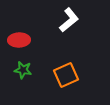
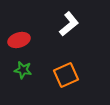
white L-shape: moved 4 px down
red ellipse: rotated 15 degrees counterclockwise
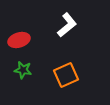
white L-shape: moved 2 px left, 1 px down
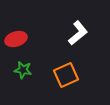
white L-shape: moved 11 px right, 8 px down
red ellipse: moved 3 px left, 1 px up
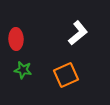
red ellipse: rotated 75 degrees counterclockwise
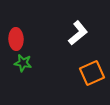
green star: moved 7 px up
orange square: moved 26 px right, 2 px up
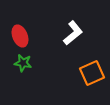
white L-shape: moved 5 px left
red ellipse: moved 4 px right, 3 px up; rotated 20 degrees counterclockwise
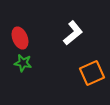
red ellipse: moved 2 px down
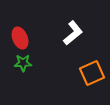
green star: rotated 12 degrees counterclockwise
